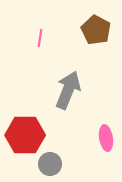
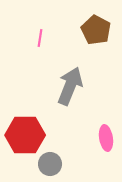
gray arrow: moved 2 px right, 4 px up
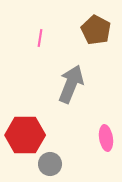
gray arrow: moved 1 px right, 2 px up
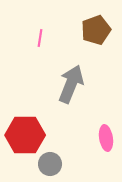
brown pentagon: rotated 24 degrees clockwise
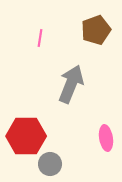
red hexagon: moved 1 px right, 1 px down
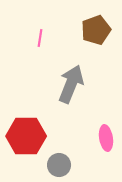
gray circle: moved 9 px right, 1 px down
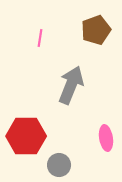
gray arrow: moved 1 px down
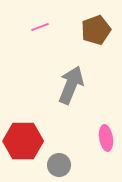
pink line: moved 11 px up; rotated 60 degrees clockwise
red hexagon: moved 3 px left, 5 px down
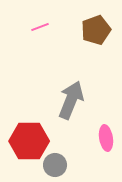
gray arrow: moved 15 px down
red hexagon: moved 6 px right
gray circle: moved 4 px left
